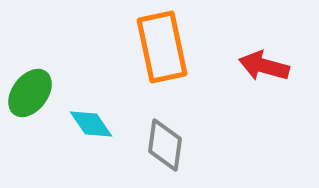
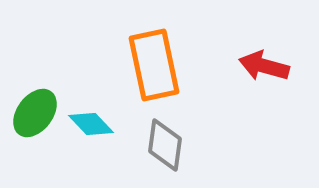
orange rectangle: moved 8 px left, 18 px down
green ellipse: moved 5 px right, 20 px down
cyan diamond: rotated 9 degrees counterclockwise
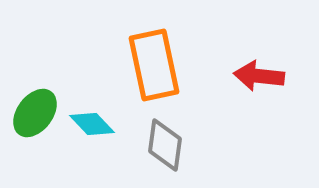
red arrow: moved 5 px left, 10 px down; rotated 9 degrees counterclockwise
cyan diamond: moved 1 px right
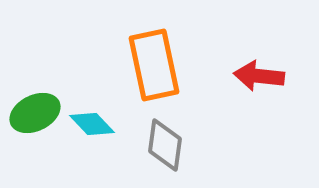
green ellipse: rotated 27 degrees clockwise
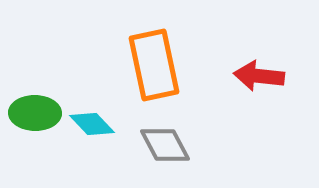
green ellipse: rotated 27 degrees clockwise
gray diamond: rotated 36 degrees counterclockwise
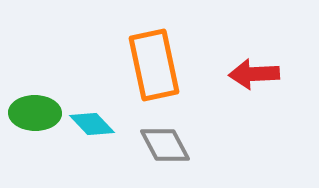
red arrow: moved 5 px left, 2 px up; rotated 9 degrees counterclockwise
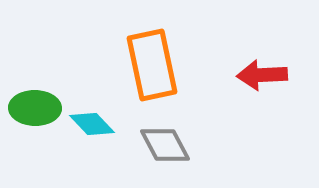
orange rectangle: moved 2 px left
red arrow: moved 8 px right, 1 px down
green ellipse: moved 5 px up
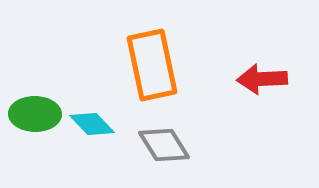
red arrow: moved 4 px down
green ellipse: moved 6 px down
gray diamond: moved 1 px left; rotated 4 degrees counterclockwise
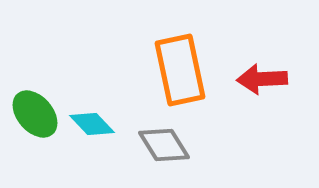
orange rectangle: moved 28 px right, 5 px down
green ellipse: rotated 48 degrees clockwise
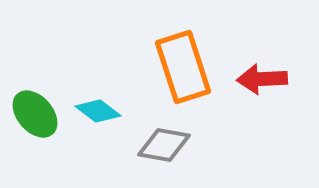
orange rectangle: moved 3 px right, 3 px up; rotated 6 degrees counterclockwise
cyan diamond: moved 6 px right, 13 px up; rotated 9 degrees counterclockwise
gray diamond: rotated 48 degrees counterclockwise
